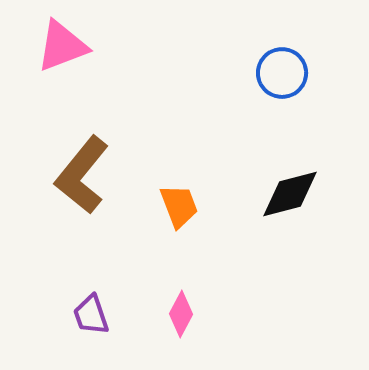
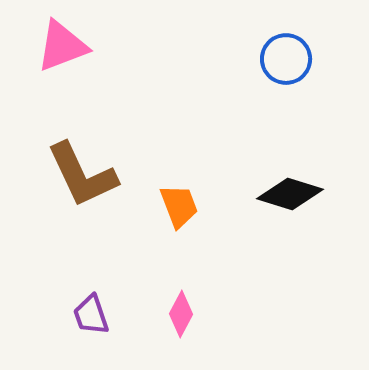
blue circle: moved 4 px right, 14 px up
brown L-shape: rotated 64 degrees counterclockwise
black diamond: rotated 32 degrees clockwise
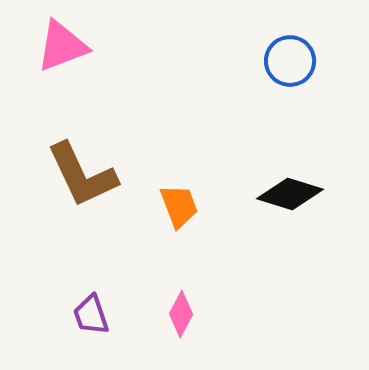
blue circle: moved 4 px right, 2 px down
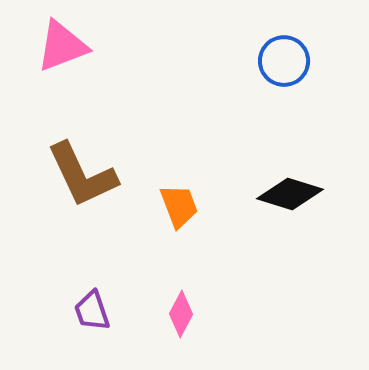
blue circle: moved 6 px left
purple trapezoid: moved 1 px right, 4 px up
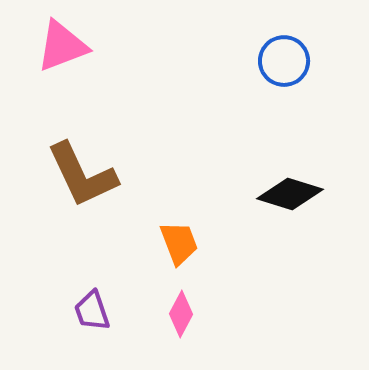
orange trapezoid: moved 37 px down
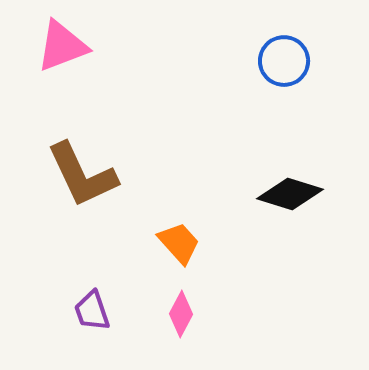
orange trapezoid: rotated 21 degrees counterclockwise
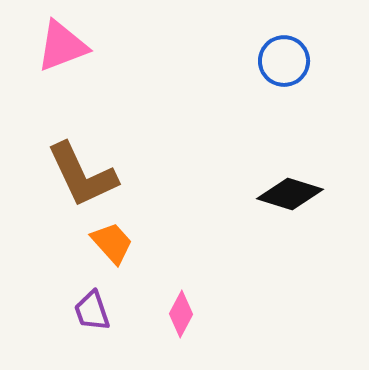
orange trapezoid: moved 67 px left
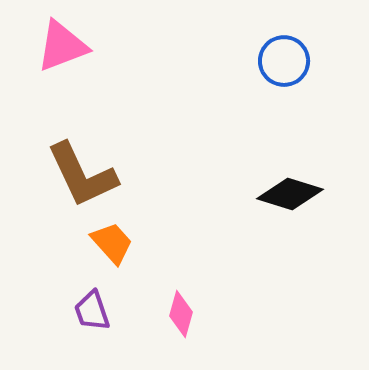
pink diamond: rotated 12 degrees counterclockwise
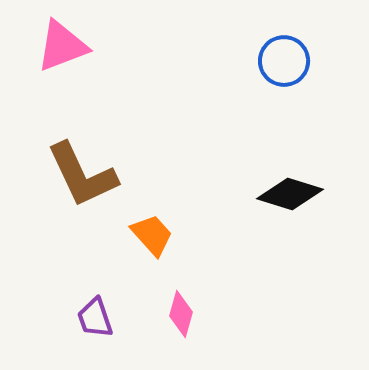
orange trapezoid: moved 40 px right, 8 px up
purple trapezoid: moved 3 px right, 7 px down
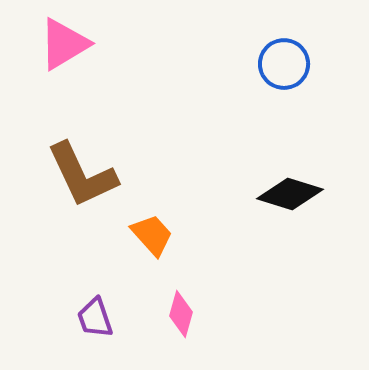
pink triangle: moved 2 px right, 2 px up; rotated 10 degrees counterclockwise
blue circle: moved 3 px down
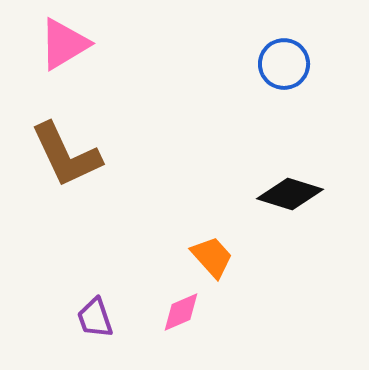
brown L-shape: moved 16 px left, 20 px up
orange trapezoid: moved 60 px right, 22 px down
pink diamond: moved 2 px up; rotated 51 degrees clockwise
